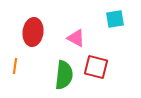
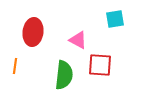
pink triangle: moved 2 px right, 2 px down
red square: moved 4 px right, 2 px up; rotated 10 degrees counterclockwise
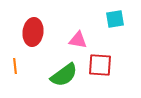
pink triangle: rotated 18 degrees counterclockwise
orange line: rotated 14 degrees counterclockwise
green semicircle: rotated 48 degrees clockwise
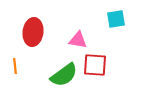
cyan square: moved 1 px right
red square: moved 5 px left
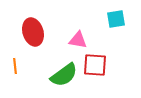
red ellipse: rotated 24 degrees counterclockwise
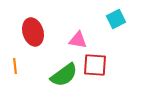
cyan square: rotated 18 degrees counterclockwise
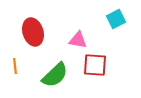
green semicircle: moved 9 px left; rotated 8 degrees counterclockwise
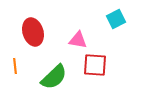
green semicircle: moved 1 px left, 2 px down
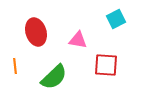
red ellipse: moved 3 px right
red square: moved 11 px right
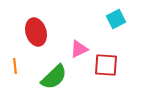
pink triangle: moved 1 px right, 9 px down; rotated 36 degrees counterclockwise
